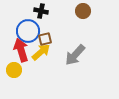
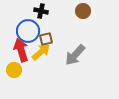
brown square: moved 1 px right
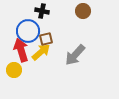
black cross: moved 1 px right
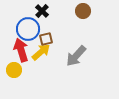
black cross: rotated 32 degrees clockwise
blue circle: moved 2 px up
gray arrow: moved 1 px right, 1 px down
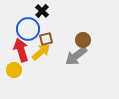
brown circle: moved 29 px down
gray arrow: rotated 10 degrees clockwise
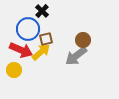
red arrow: rotated 130 degrees clockwise
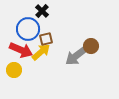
brown circle: moved 8 px right, 6 px down
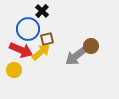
brown square: moved 1 px right
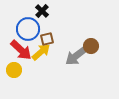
red arrow: rotated 20 degrees clockwise
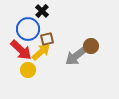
yellow circle: moved 14 px right
